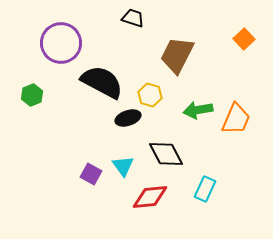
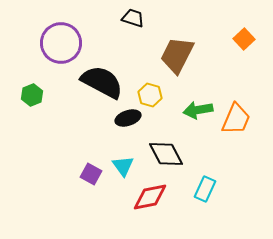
red diamond: rotated 6 degrees counterclockwise
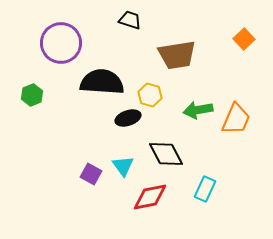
black trapezoid: moved 3 px left, 2 px down
brown trapezoid: rotated 126 degrees counterclockwise
black semicircle: rotated 24 degrees counterclockwise
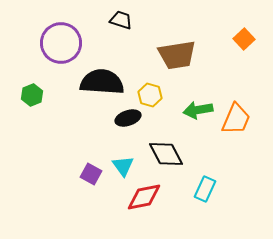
black trapezoid: moved 9 px left
red diamond: moved 6 px left
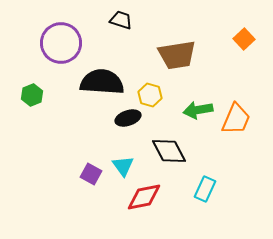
black diamond: moved 3 px right, 3 px up
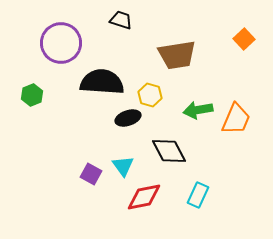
cyan rectangle: moved 7 px left, 6 px down
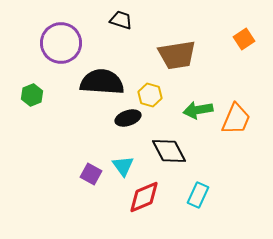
orange square: rotated 10 degrees clockwise
red diamond: rotated 12 degrees counterclockwise
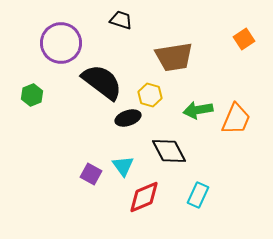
brown trapezoid: moved 3 px left, 2 px down
black semicircle: rotated 33 degrees clockwise
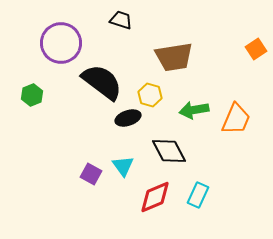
orange square: moved 12 px right, 10 px down
green arrow: moved 4 px left
red diamond: moved 11 px right
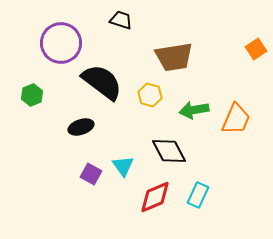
black ellipse: moved 47 px left, 9 px down
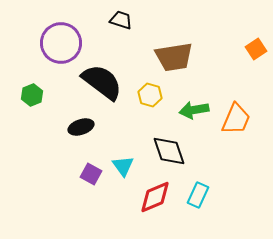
black diamond: rotated 9 degrees clockwise
